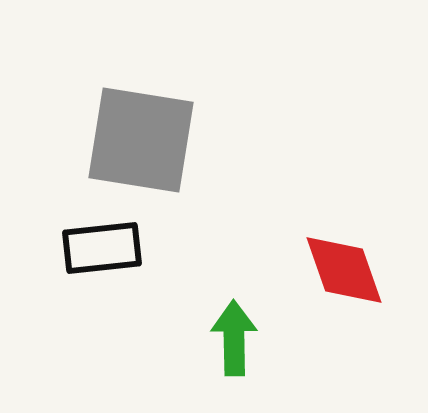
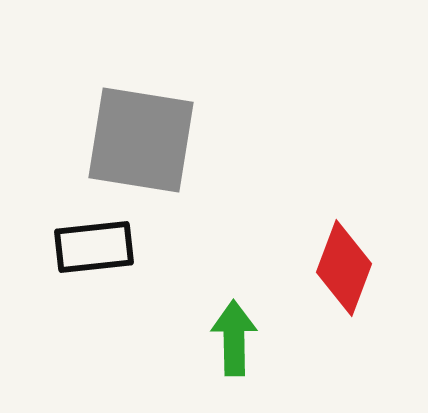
black rectangle: moved 8 px left, 1 px up
red diamond: moved 2 px up; rotated 40 degrees clockwise
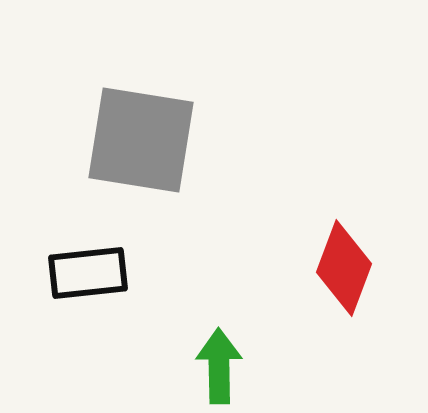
black rectangle: moved 6 px left, 26 px down
green arrow: moved 15 px left, 28 px down
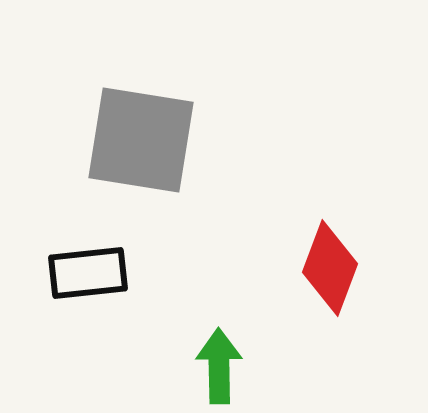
red diamond: moved 14 px left
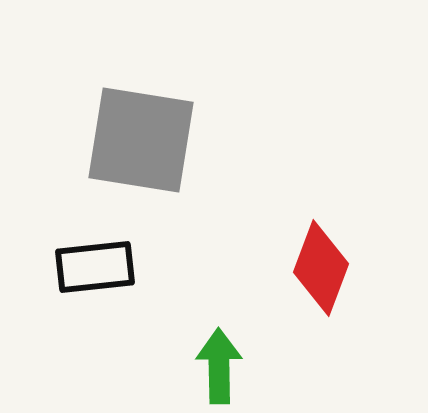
red diamond: moved 9 px left
black rectangle: moved 7 px right, 6 px up
